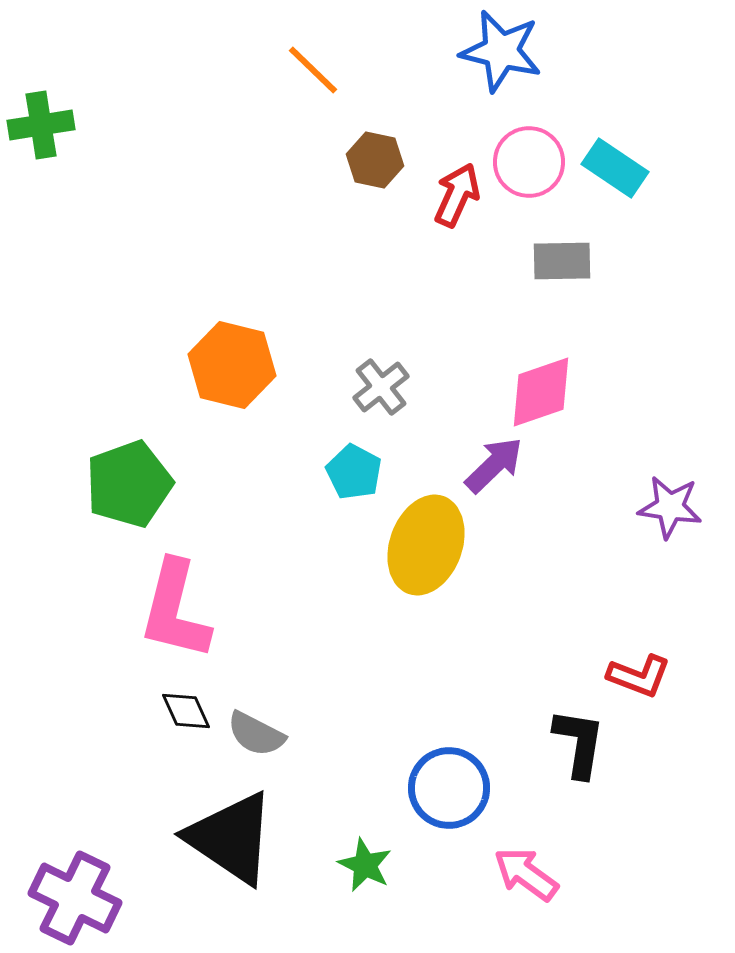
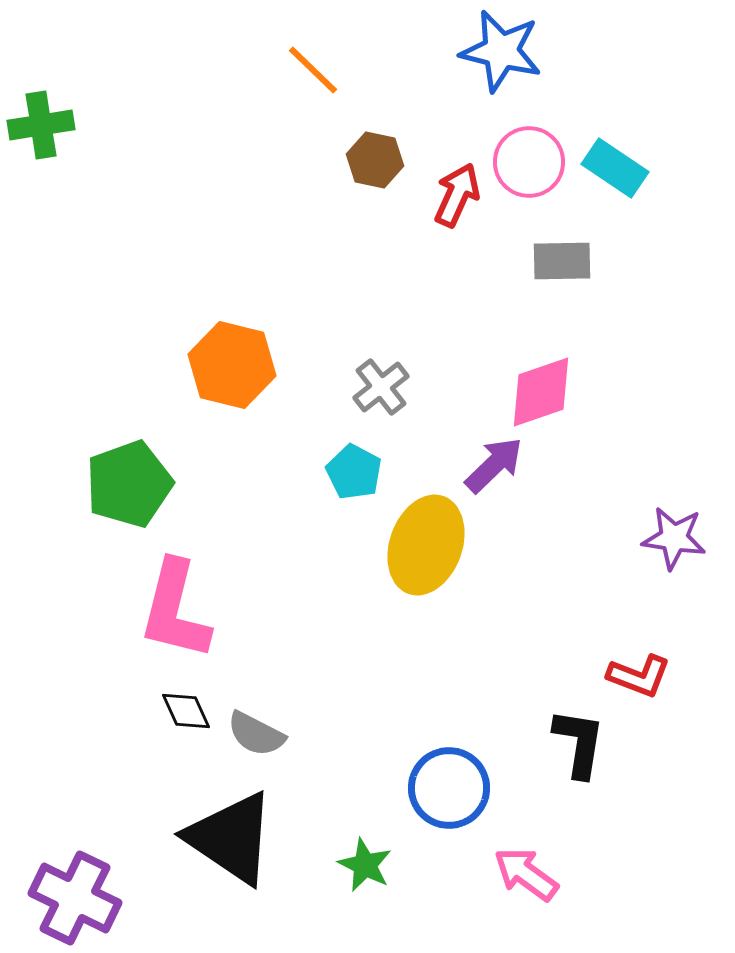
purple star: moved 4 px right, 31 px down
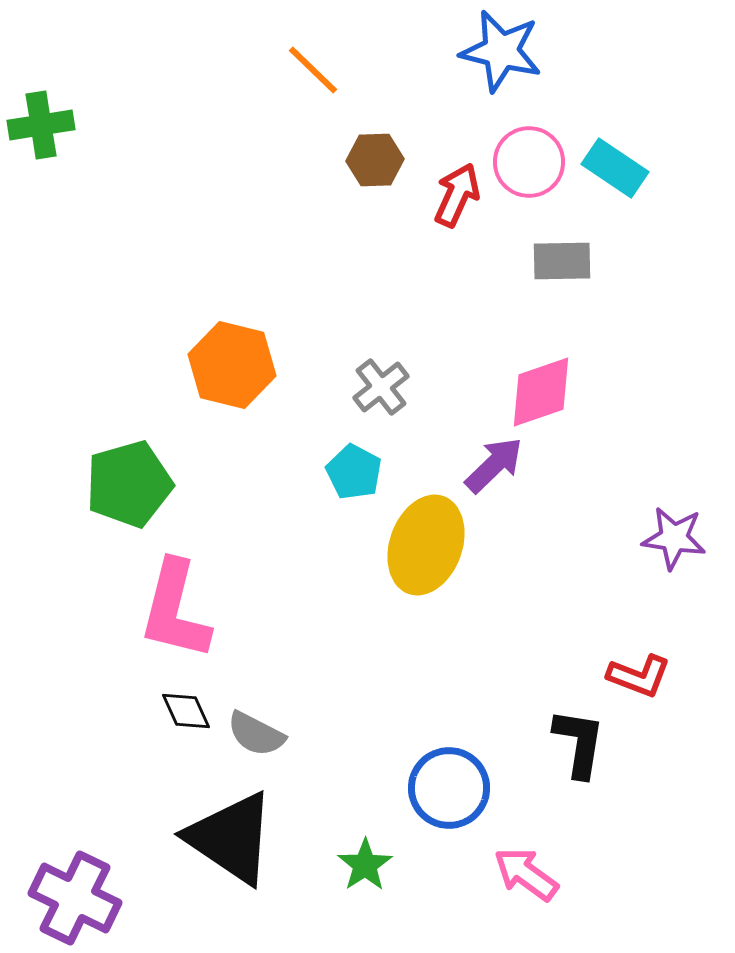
brown hexagon: rotated 14 degrees counterclockwise
green pentagon: rotated 4 degrees clockwise
green star: rotated 12 degrees clockwise
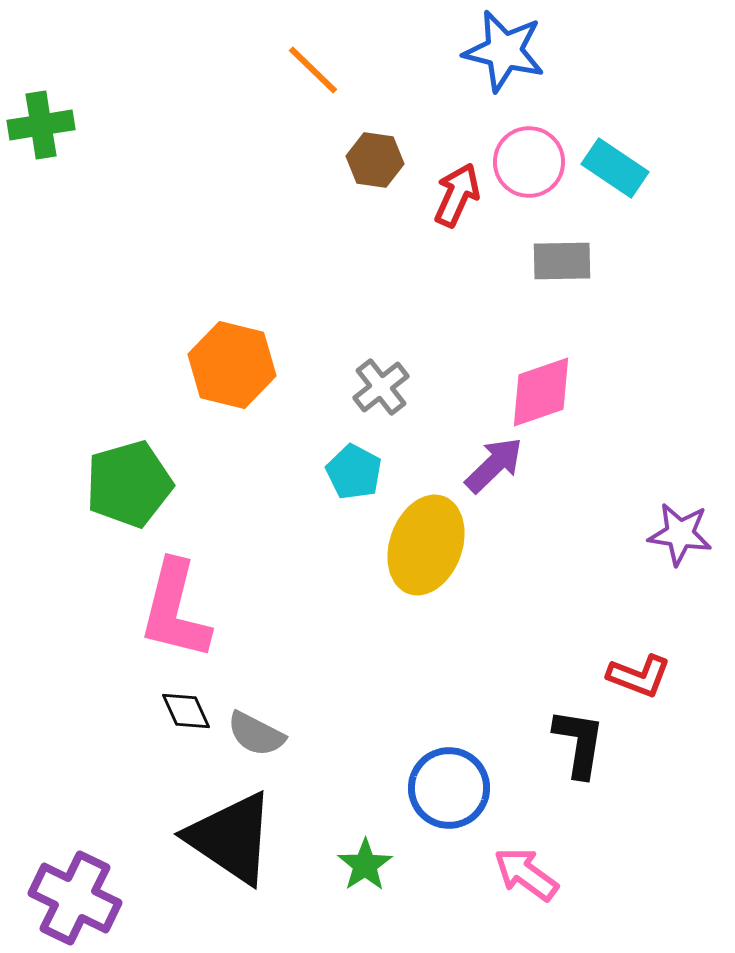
blue star: moved 3 px right
brown hexagon: rotated 10 degrees clockwise
purple star: moved 6 px right, 4 px up
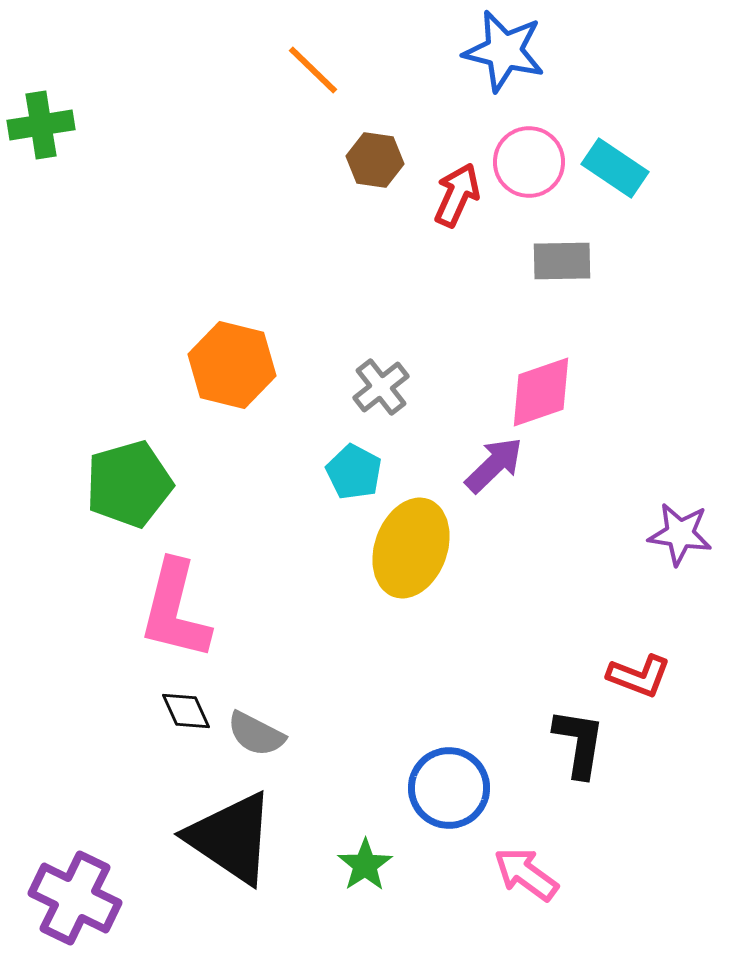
yellow ellipse: moved 15 px left, 3 px down
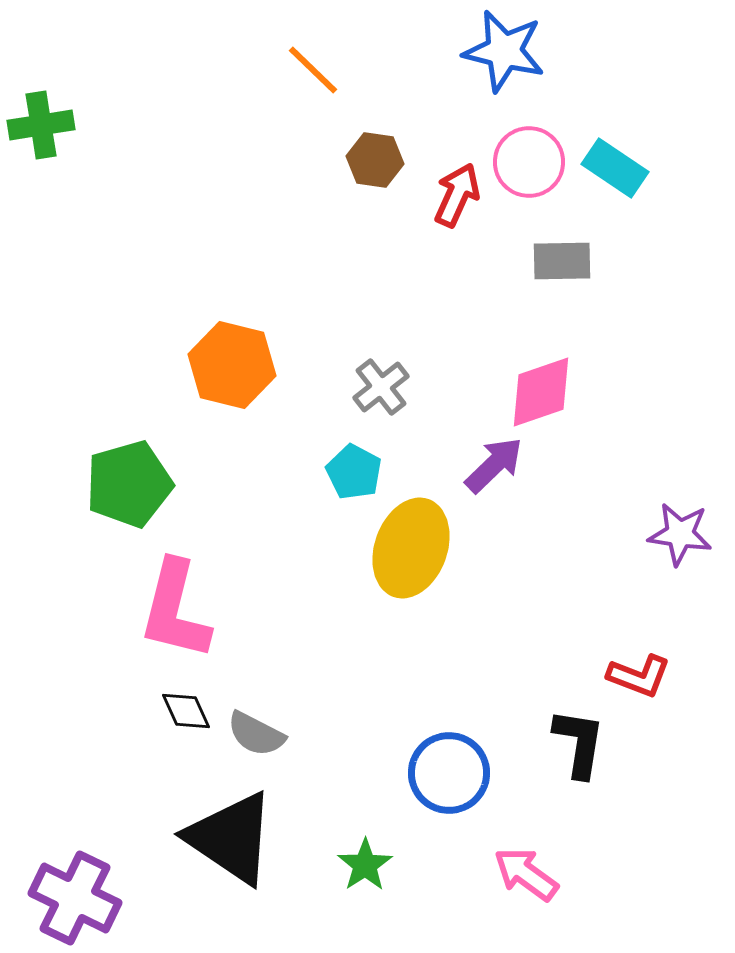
blue circle: moved 15 px up
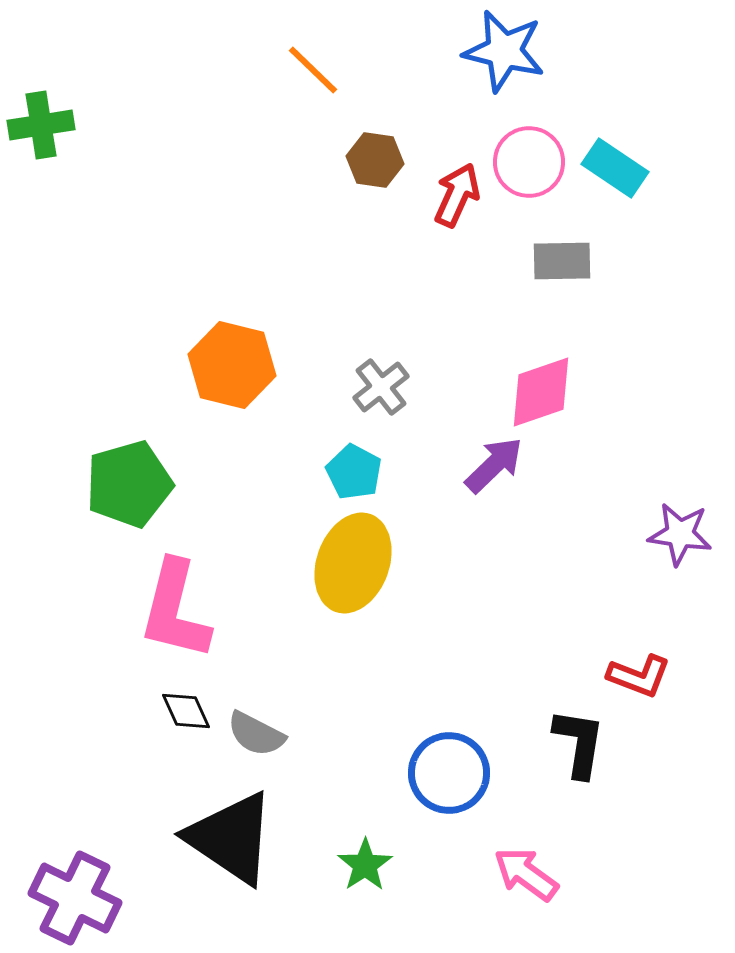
yellow ellipse: moved 58 px left, 15 px down
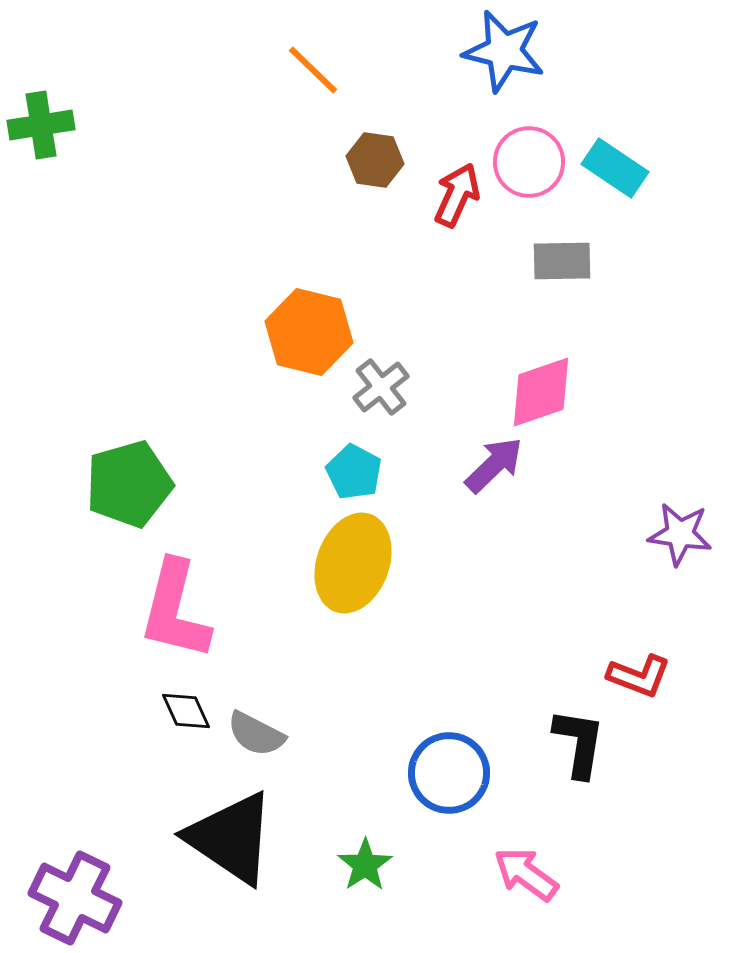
orange hexagon: moved 77 px right, 33 px up
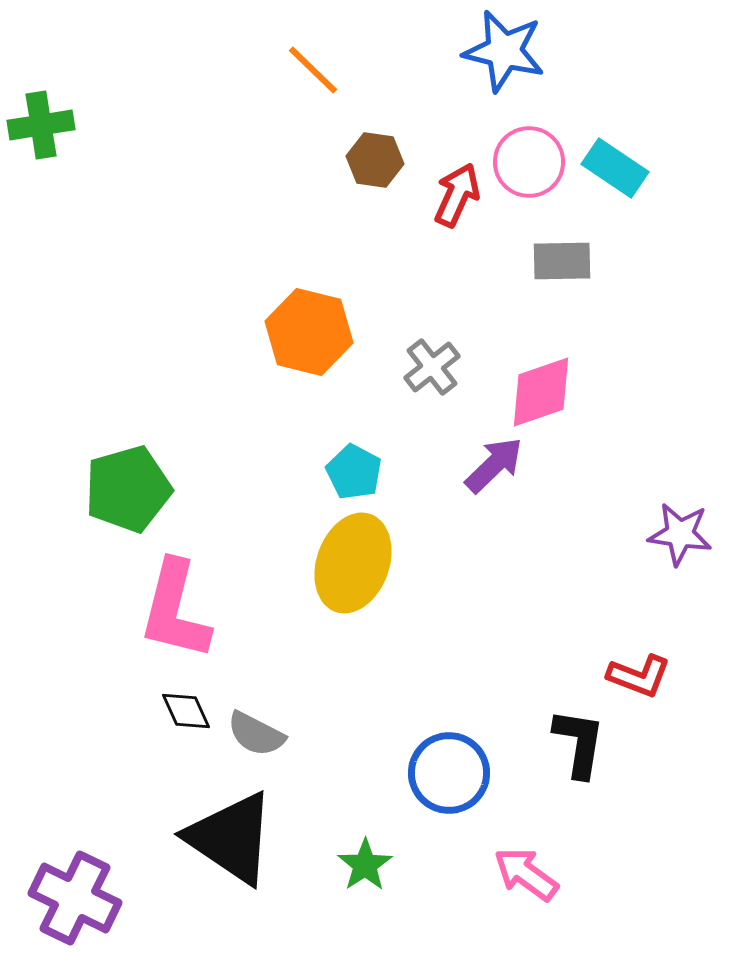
gray cross: moved 51 px right, 20 px up
green pentagon: moved 1 px left, 5 px down
